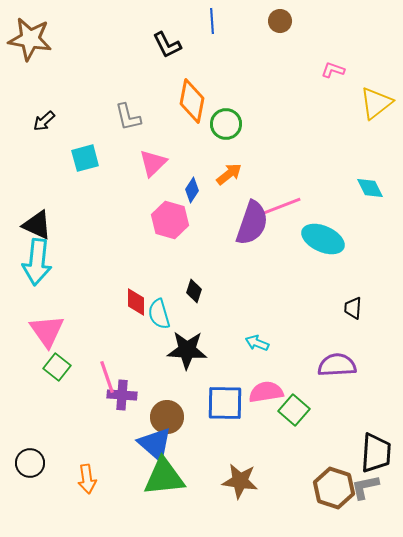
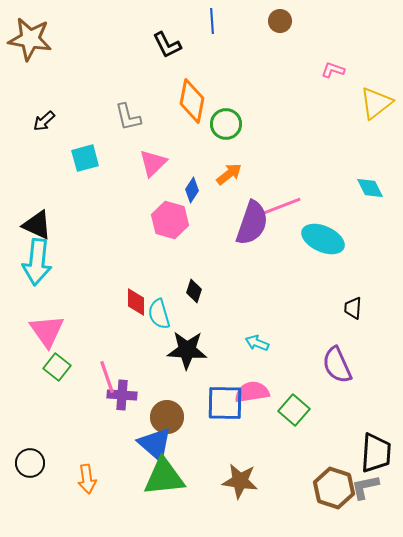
purple semicircle at (337, 365): rotated 111 degrees counterclockwise
pink semicircle at (266, 392): moved 14 px left
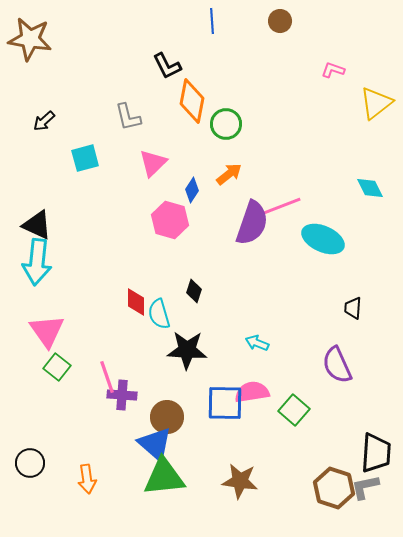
black L-shape at (167, 45): moved 21 px down
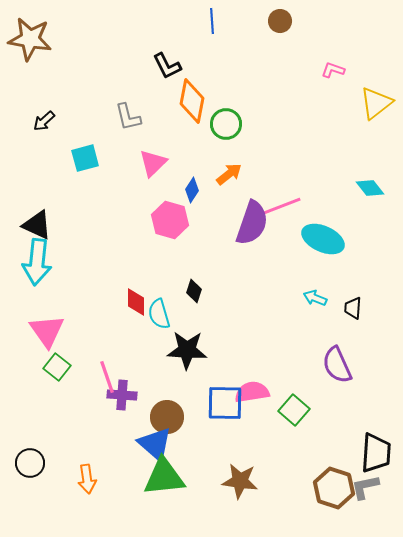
cyan diamond at (370, 188): rotated 12 degrees counterclockwise
cyan arrow at (257, 343): moved 58 px right, 45 px up
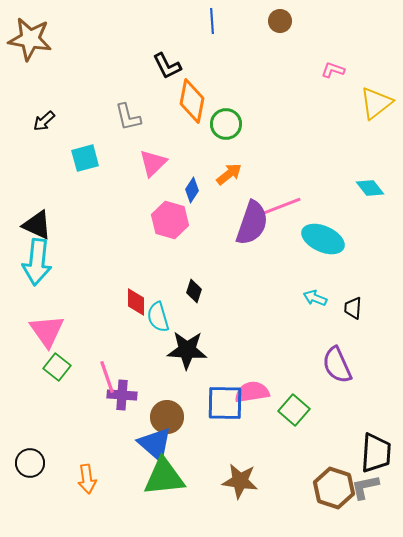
cyan semicircle at (159, 314): moved 1 px left, 3 px down
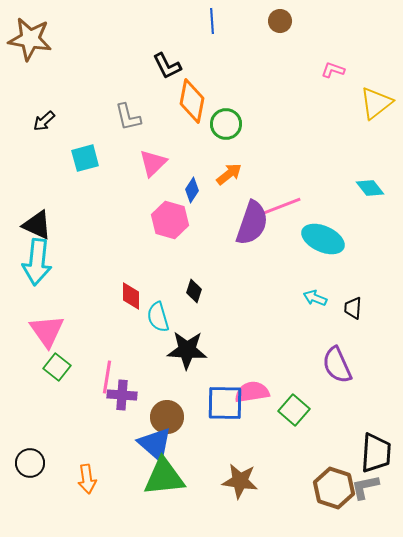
red diamond at (136, 302): moved 5 px left, 6 px up
pink line at (107, 377): rotated 28 degrees clockwise
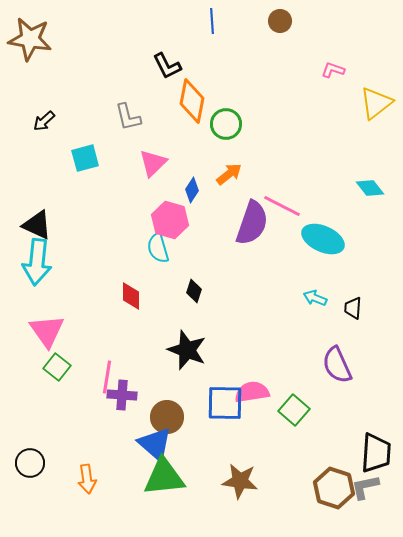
pink line at (282, 206): rotated 48 degrees clockwise
cyan semicircle at (158, 317): moved 69 px up
black star at (187, 350): rotated 18 degrees clockwise
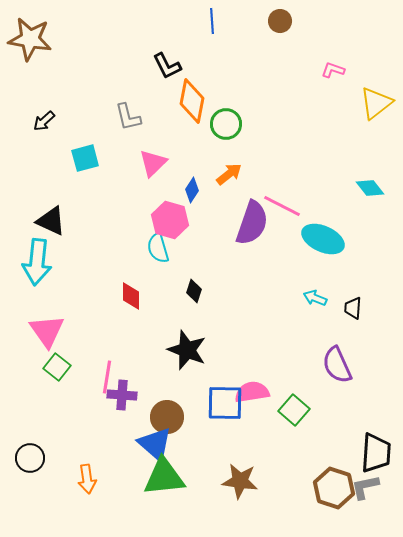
black triangle at (37, 225): moved 14 px right, 4 px up
black circle at (30, 463): moved 5 px up
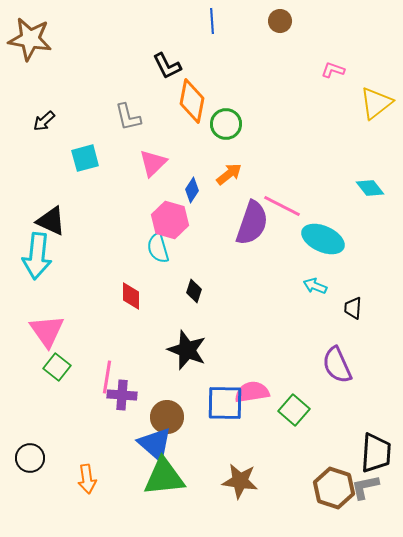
cyan arrow at (37, 262): moved 6 px up
cyan arrow at (315, 298): moved 12 px up
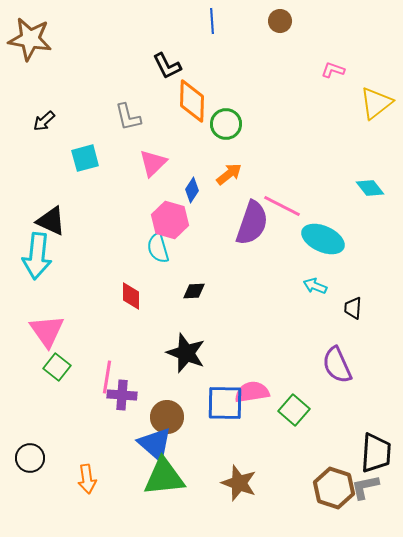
orange diamond at (192, 101): rotated 9 degrees counterclockwise
black diamond at (194, 291): rotated 70 degrees clockwise
black star at (187, 350): moved 1 px left, 3 px down
brown star at (240, 481): moved 1 px left, 2 px down; rotated 12 degrees clockwise
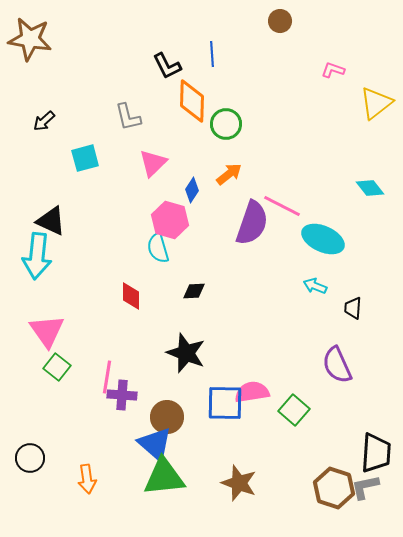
blue line at (212, 21): moved 33 px down
